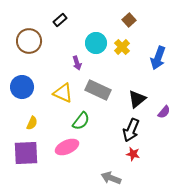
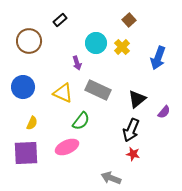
blue circle: moved 1 px right
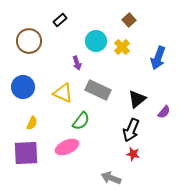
cyan circle: moved 2 px up
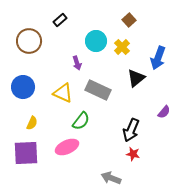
black triangle: moved 1 px left, 21 px up
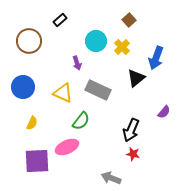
blue arrow: moved 2 px left
purple square: moved 11 px right, 8 px down
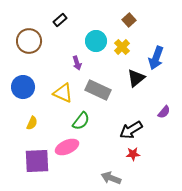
black arrow: rotated 35 degrees clockwise
red star: rotated 16 degrees counterclockwise
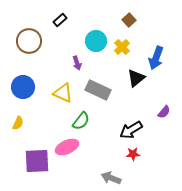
yellow semicircle: moved 14 px left
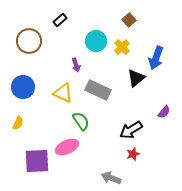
purple arrow: moved 1 px left, 2 px down
green semicircle: rotated 72 degrees counterclockwise
red star: rotated 16 degrees counterclockwise
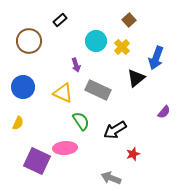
black arrow: moved 16 px left
pink ellipse: moved 2 px left, 1 px down; rotated 20 degrees clockwise
purple square: rotated 28 degrees clockwise
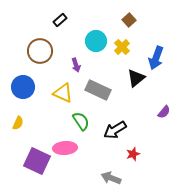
brown circle: moved 11 px right, 10 px down
